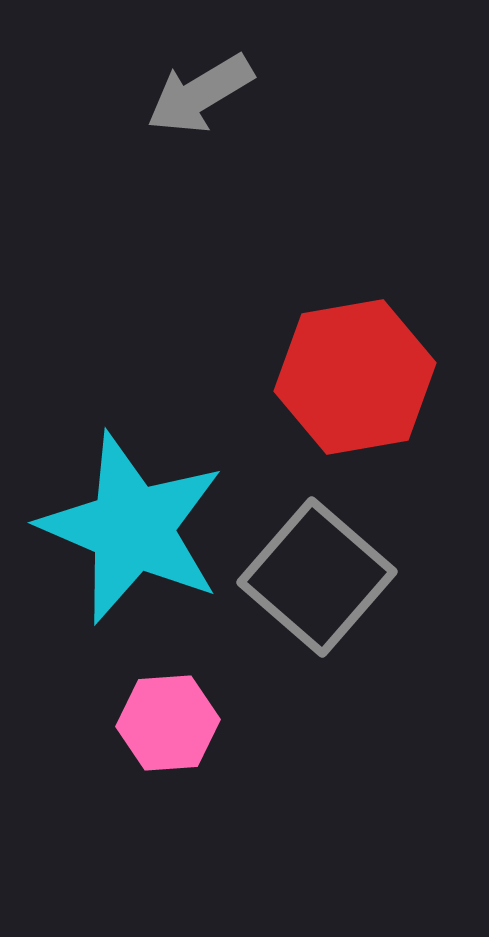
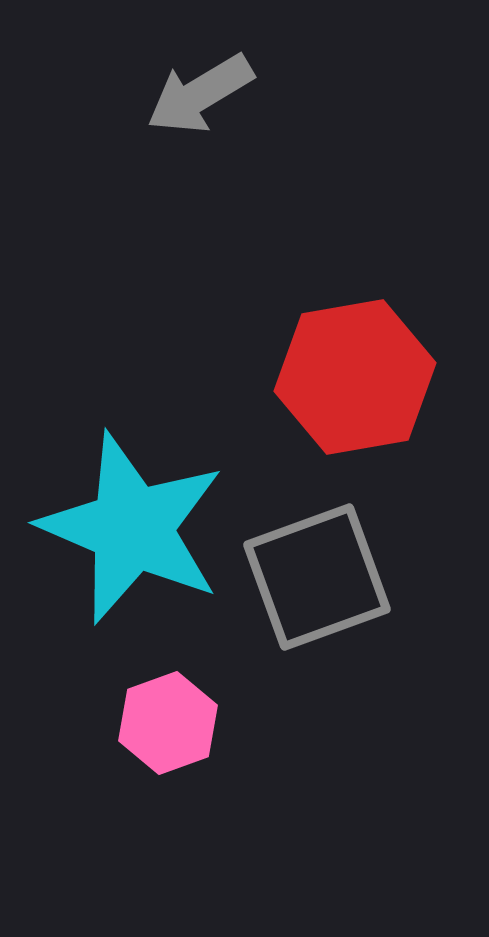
gray square: rotated 29 degrees clockwise
pink hexagon: rotated 16 degrees counterclockwise
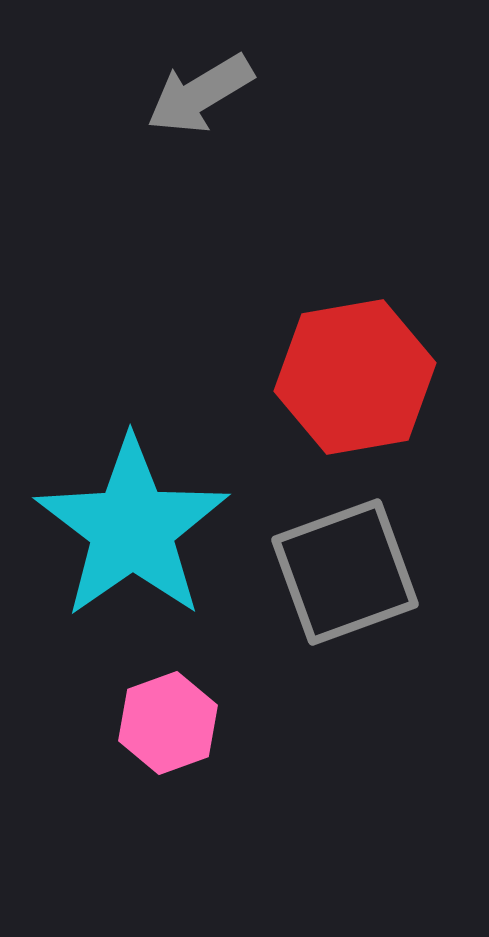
cyan star: rotated 14 degrees clockwise
gray square: moved 28 px right, 5 px up
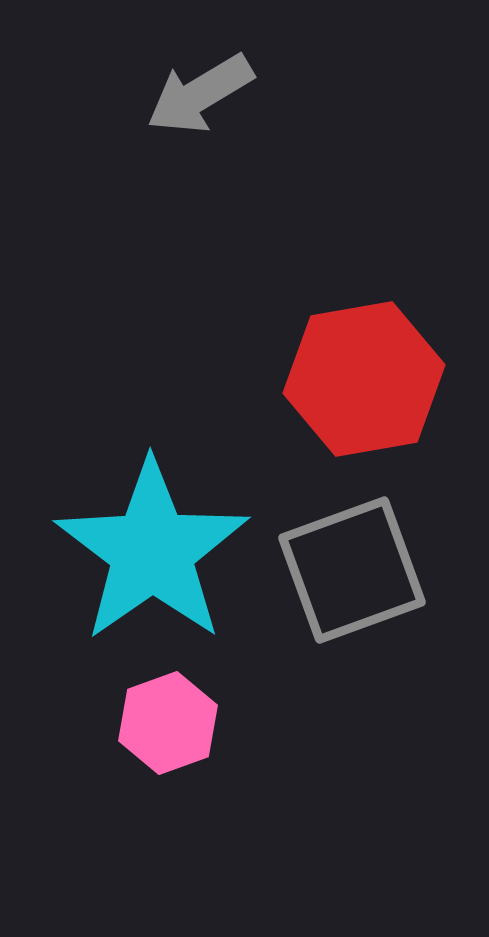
red hexagon: moved 9 px right, 2 px down
cyan star: moved 20 px right, 23 px down
gray square: moved 7 px right, 2 px up
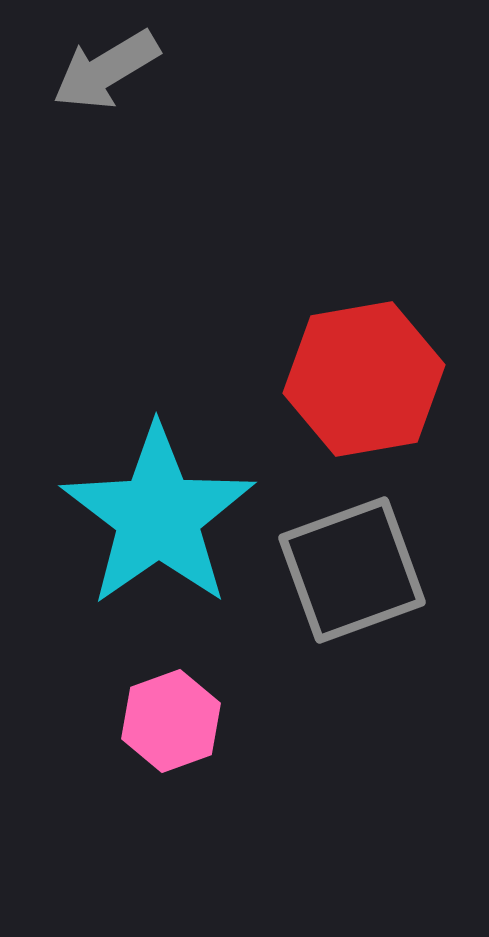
gray arrow: moved 94 px left, 24 px up
cyan star: moved 6 px right, 35 px up
pink hexagon: moved 3 px right, 2 px up
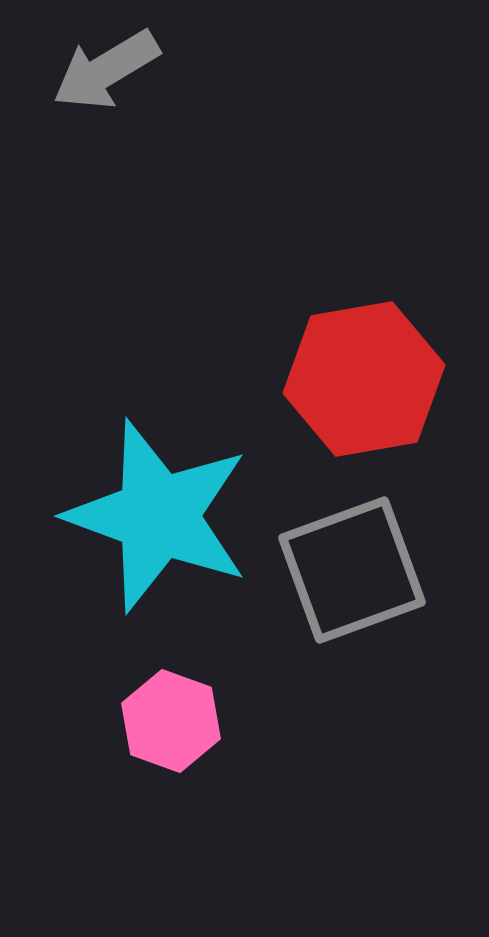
cyan star: rotated 17 degrees counterclockwise
pink hexagon: rotated 20 degrees counterclockwise
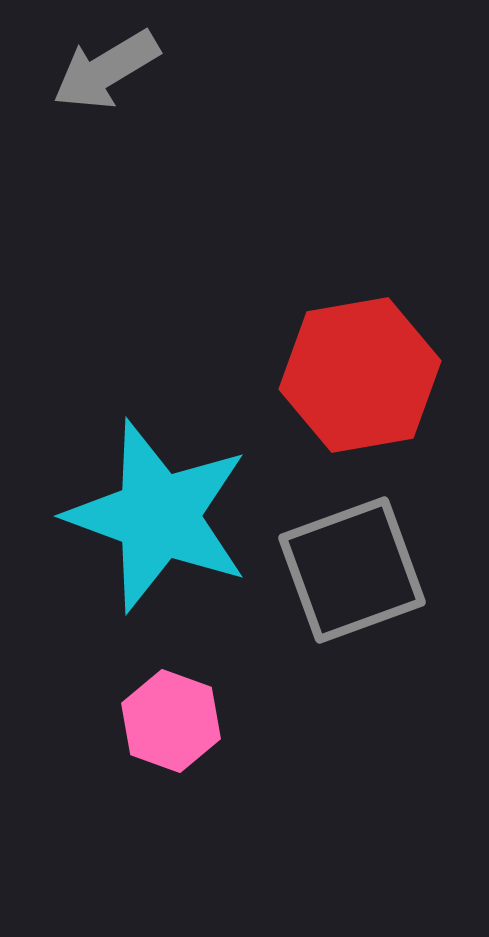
red hexagon: moved 4 px left, 4 px up
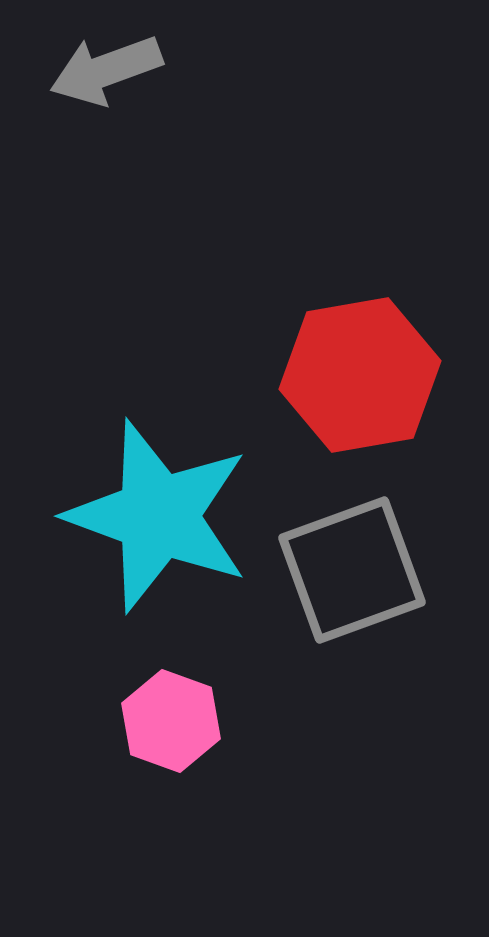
gray arrow: rotated 11 degrees clockwise
